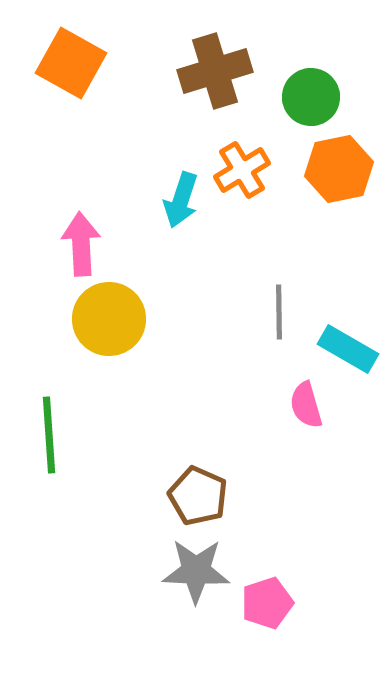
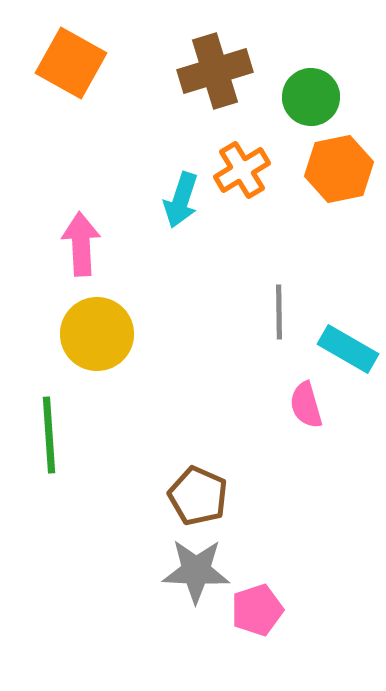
yellow circle: moved 12 px left, 15 px down
pink pentagon: moved 10 px left, 7 px down
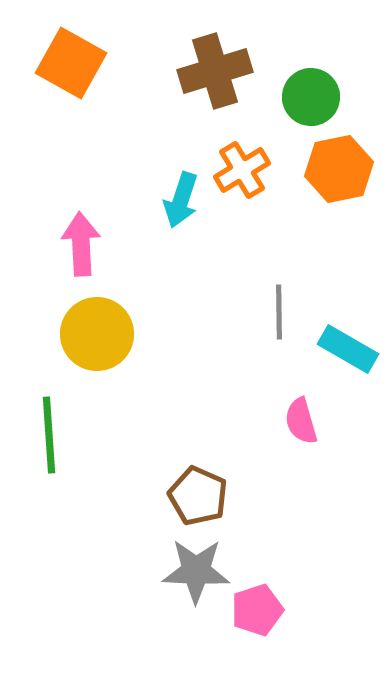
pink semicircle: moved 5 px left, 16 px down
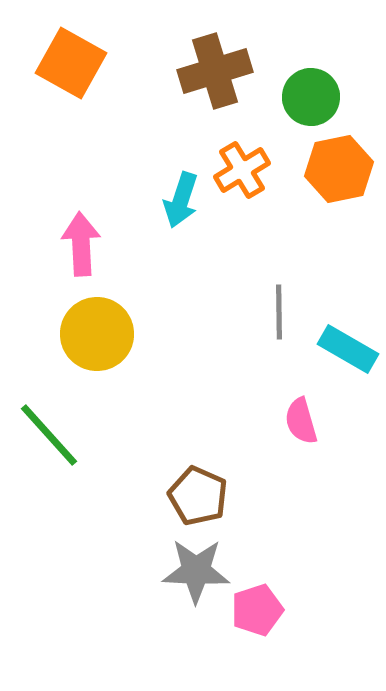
green line: rotated 38 degrees counterclockwise
